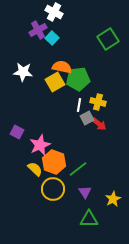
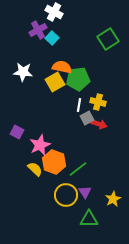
red arrow: rotated 21 degrees counterclockwise
yellow circle: moved 13 px right, 6 px down
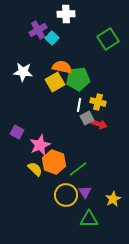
white cross: moved 12 px right, 2 px down; rotated 30 degrees counterclockwise
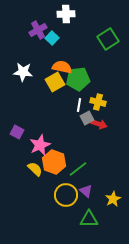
purple triangle: moved 1 px right, 1 px up; rotated 16 degrees counterclockwise
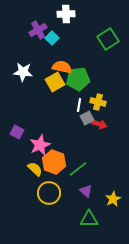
yellow circle: moved 17 px left, 2 px up
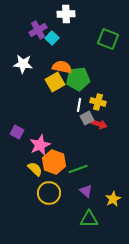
green square: rotated 35 degrees counterclockwise
white star: moved 8 px up
green line: rotated 18 degrees clockwise
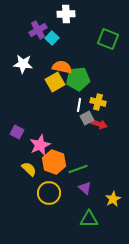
yellow semicircle: moved 6 px left
purple triangle: moved 1 px left, 3 px up
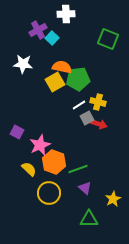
white line: rotated 48 degrees clockwise
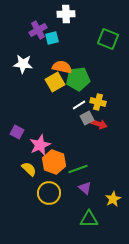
cyan square: rotated 32 degrees clockwise
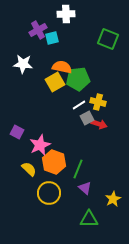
green line: rotated 48 degrees counterclockwise
